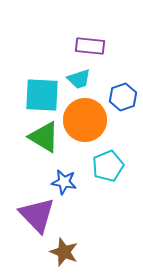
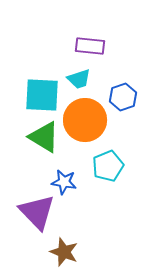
purple triangle: moved 3 px up
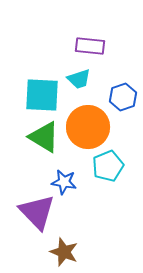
orange circle: moved 3 px right, 7 px down
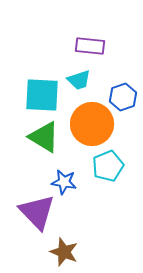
cyan trapezoid: moved 1 px down
orange circle: moved 4 px right, 3 px up
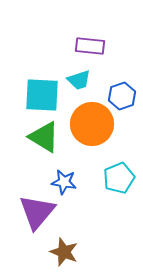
blue hexagon: moved 1 px left, 1 px up
cyan pentagon: moved 11 px right, 12 px down
purple triangle: rotated 24 degrees clockwise
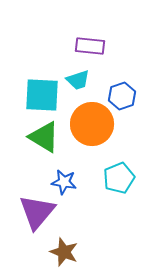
cyan trapezoid: moved 1 px left
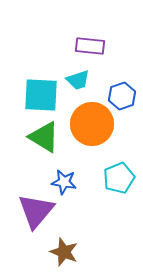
cyan square: moved 1 px left
purple triangle: moved 1 px left, 1 px up
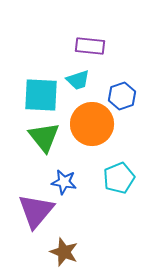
green triangle: rotated 20 degrees clockwise
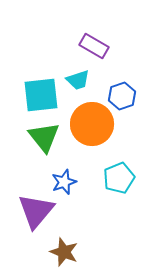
purple rectangle: moved 4 px right; rotated 24 degrees clockwise
cyan square: rotated 9 degrees counterclockwise
blue star: rotated 30 degrees counterclockwise
